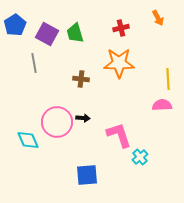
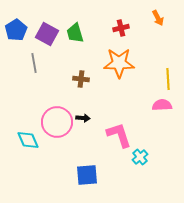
blue pentagon: moved 1 px right, 5 px down
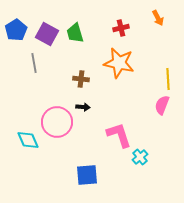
orange star: rotated 12 degrees clockwise
pink semicircle: rotated 66 degrees counterclockwise
black arrow: moved 11 px up
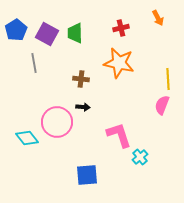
green trapezoid: rotated 15 degrees clockwise
cyan diamond: moved 1 px left, 2 px up; rotated 15 degrees counterclockwise
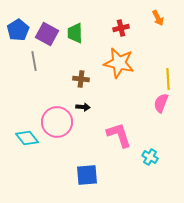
blue pentagon: moved 2 px right
gray line: moved 2 px up
pink semicircle: moved 1 px left, 2 px up
cyan cross: moved 10 px right; rotated 21 degrees counterclockwise
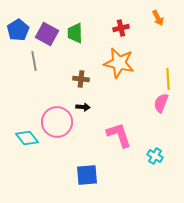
cyan cross: moved 5 px right, 1 px up
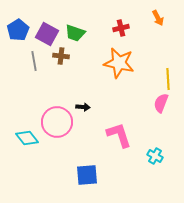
green trapezoid: rotated 70 degrees counterclockwise
brown cross: moved 20 px left, 23 px up
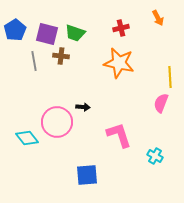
blue pentagon: moved 3 px left
purple square: rotated 15 degrees counterclockwise
yellow line: moved 2 px right, 2 px up
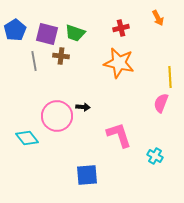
pink circle: moved 6 px up
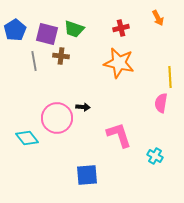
green trapezoid: moved 1 px left, 4 px up
pink semicircle: rotated 12 degrees counterclockwise
pink circle: moved 2 px down
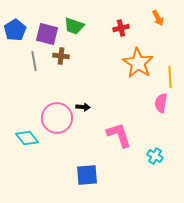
green trapezoid: moved 3 px up
orange star: moved 19 px right; rotated 20 degrees clockwise
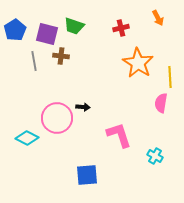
cyan diamond: rotated 25 degrees counterclockwise
